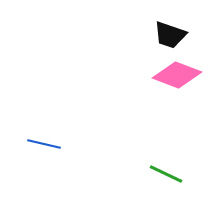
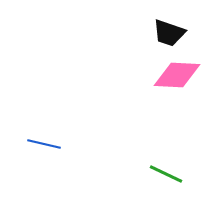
black trapezoid: moved 1 px left, 2 px up
pink diamond: rotated 18 degrees counterclockwise
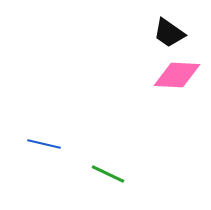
black trapezoid: rotated 16 degrees clockwise
green line: moved 58 px left
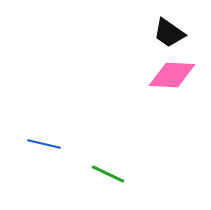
pink diamond: moved 5 px left
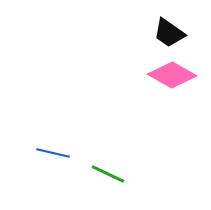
pink diamond: rotated 27 degrees clockwise
blue line: moved 9 px right, 9 px down
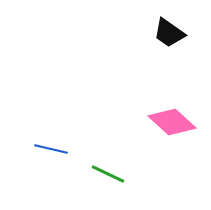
pink diamond: moved 47 px down; rotated 12 degrees clockwise
blue line: moved 2 px left, 4 px up
